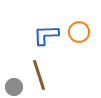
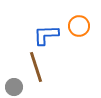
orange circle: moved 6 px up
brown line: moved 3 px left, 8 px up
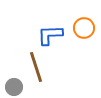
orange circle: moved 5 px right, 2 px down
blue L-shape: moved 4 px right
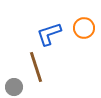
blue L-shape: moved 1 px left, 1 px up; rotated 16 degrees counterclockwise
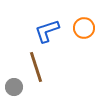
blue L-shape: moved 2 px left, 3 px up
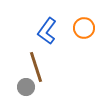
blue L-shape: rotated 36 degrees counterclockwise
gray circle: moved 12 px right
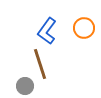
brown line: moved 4 px right, 3 px up
gray circle: moved 1 px left, 1 px up
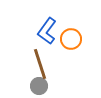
orange circle: moved 13 px left, 11 px down
gray circle: moved 14 px right
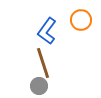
orange circle: moved 10 px right, 19 px up
brown line: moved 3 px right, 1 px up
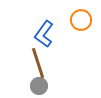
blue L-shape: moved 3 px left, 3 px down
brown line: moved 5 px left
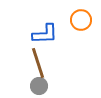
blue L-shape: moved 1 px right; rotated 128 degrees counterclockwise
